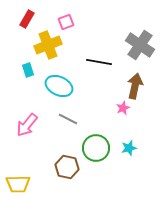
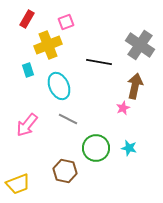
cyan ellipse: rotated 40 degrees clockwise
cyan star: rotated 28 degrees clockwise
brown hexagon: moved 2 px left, 4 px down
yellow trapezoid: rotated 20 degrees counterclockwise
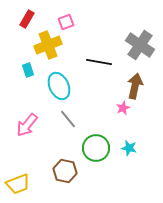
gray line: rotated 24 degrees clockwise
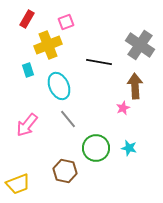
brown arrow: rotated 15 degrees counterclockwise
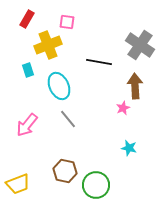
pink square: moved 1 px right; rotated 28 degrees clockwise
green circle: moved 37 px down
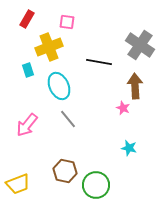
yellow cross: moved 1 px right, 2 px down
pink star: rotated 24 degrees counterclockwise
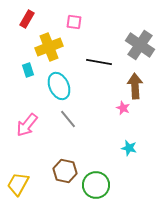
pink square: moved 7 px right
yellow trapezoid: rotated 140 degrees clockwise
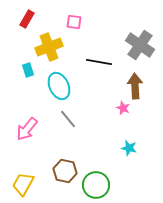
pink arrow: moved 4 px down
yellow trapezoid: moved 5 px right
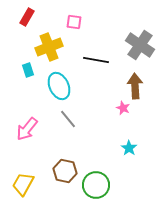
red rectangle: moved 2 px up
black line: moved 3 px left, 2 px up
cyan star: rotated 21 degrees clockwise
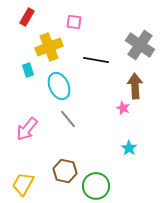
green circle: moved 1 px down
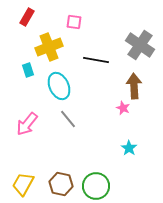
brown arrow: moved 1 px left
pink arrow: moved 5 px up
brown hexagon: moved 4 px left, 13 px down
